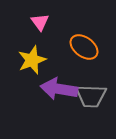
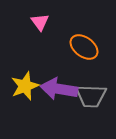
yellow star: moved 7 px left, 26 px down
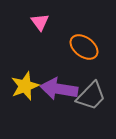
gray trapezoid: rotated 48 degrees counterclockwise
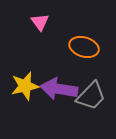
orange ellipse: rotated 20 degrees counterclockwise
yellow star: rotated 8 degrees clockwise
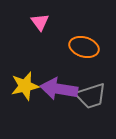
gray trapezoid: rotated 28 degrees clockwise
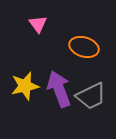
pink triangle: moved 2 px left, 2 px down
purple arrow: rotated 60 degrees clockwise
gray trapezoid: rotated 8 degrees counterclockwise
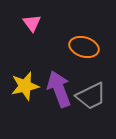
pink triangle: moved 6 px left, 1 px up
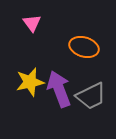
yellow star: moved 5 px right, 4 px up
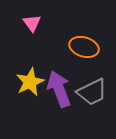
yellow star: rotated 12 degrees counterclockwise
gray trapezoid: moved 1 px right, 4 px up
